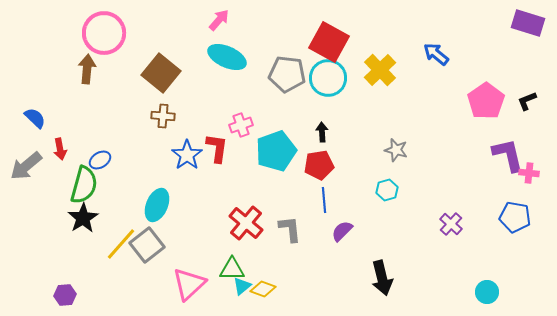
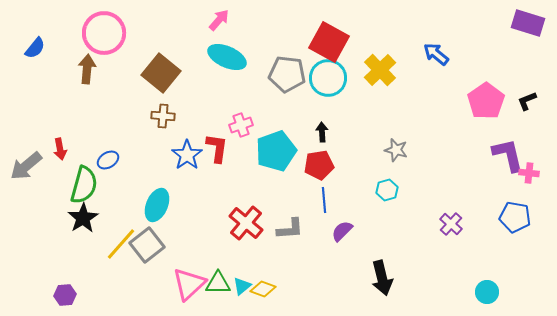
blue semicircle at (35, 118): moved 70 px up; rotated 85 degrees clockwise
blue ellipse at (100, 160): moved 8 px right
gray L-shape at (290, 229): rotated 92 degrees clockwise
green triangle at (232, 269): moved 14 px left, 14 px down
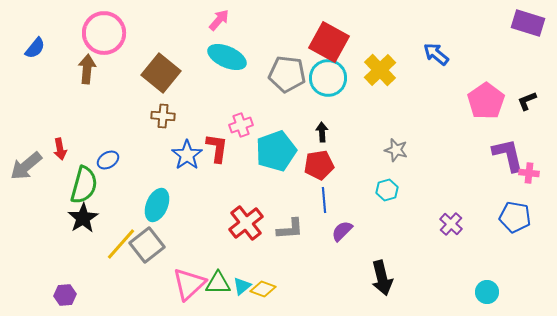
red cross at (246, 223): rotated 12 degrees clockwise
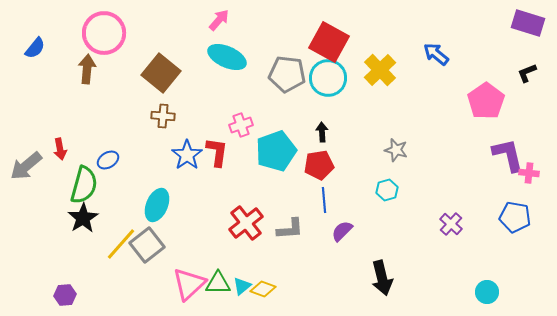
black L-shape at (527, 101): moved 28 px up
red L-shape at (217, 148): moved 4 px down
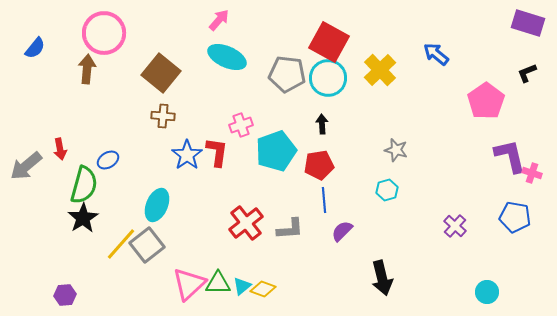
black arrow at (322, 132): moved 8 px up
purple L-shape at (508, 155): moved 2 px right, 1 px down
pink cross at (529, 173): moved 3 px right; rotated 12 degrees clockwise
purple cross at (451, 224): moved 4 px right, 2 px down
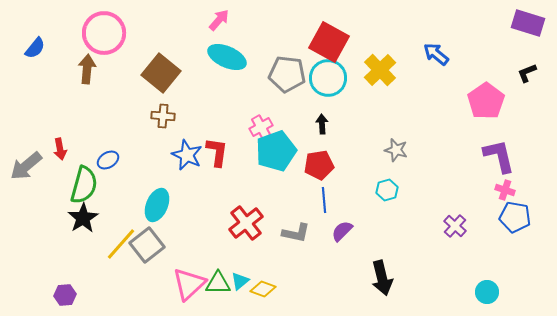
pink cross at (241, 125): moved 20 px right, 2 px down; rotated 10 degrees counterclockwise
blue star at (187, 155): rotated 12 degrees counterclockwise
purple L-shape at (510, 156): moved 11 px left
pink cross at (532, 173): moved 27 px left, 17 px down
gray L-shape at (290, 229): moved 6 px right, 4 px down; rotated 16 degrees clockwise
cyan triangle at (242, 286): moved 2 px left, 5 px up
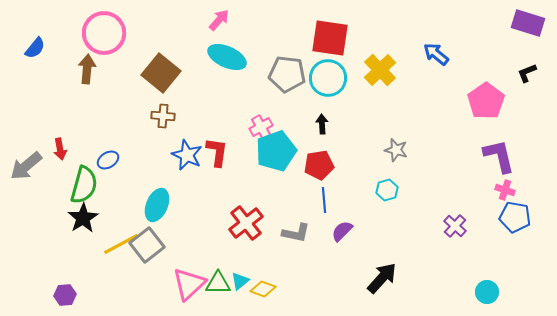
red square at (329, 42): moved 1 px right, 4 px up; rotated 21 degrees counterclockwise
yellow line at (121, 244): rotated 21 degrees clockwise
black arrow at (382, 278): rotated 124 degrees counterclockwise
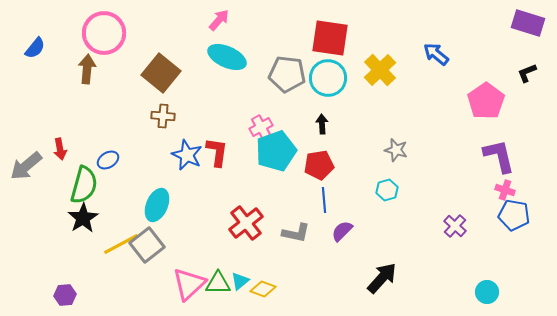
blue pentagon at (515, 217): moved 1 px left, 2 px up
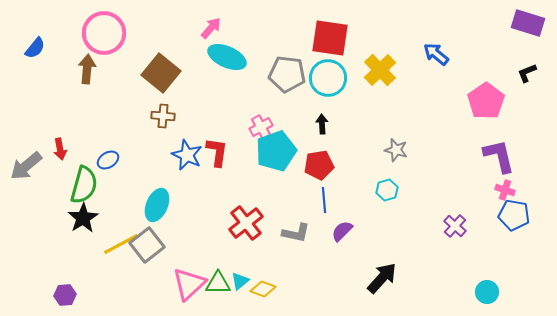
pink arrow at (219, 20): moved 8 px left, 8 px down
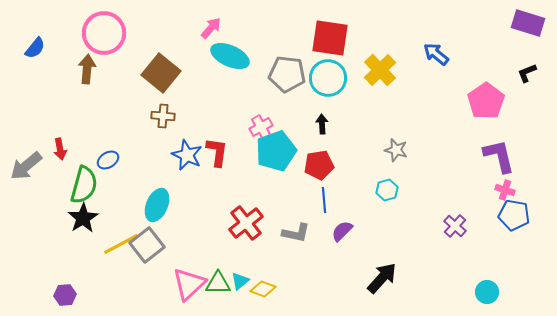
cyan ellipse at (227, 57): moved 3 px right, 1 px up
